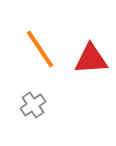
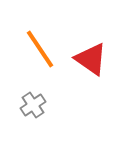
red triangle: rotated 39 degrees clockwise
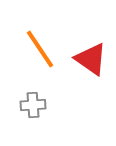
gray cross: rotated 30 degrees clockwise
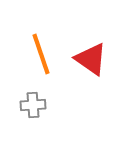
orange line: moved 1 px right, 5 px down; rotated 15 degrees clockwise
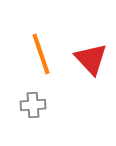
red triangle: rotated 12 degrees clockwise
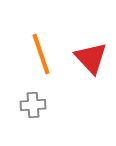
red triangle: moved 1 px up
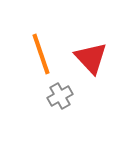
gray cross: moved 27 px right, 9 px up; rotated 25 degrees counterclockwise
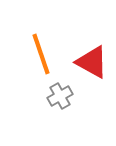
red triangle: moved 1 px right, 4 px down; rotated 18 degrees counterclockwise
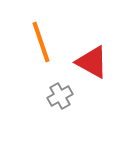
orange line: moved 12 px up
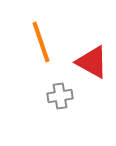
gray cross: rotated 20 degrees clockwise
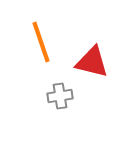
red triangle: rotated 15 degrees counterclockwise
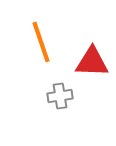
red triangle: rotated 12 degrees counterclockwise
